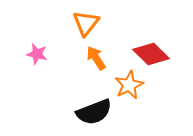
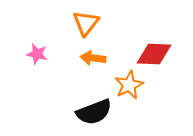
red diamond: moved 3 px right; rotated 42 degrees counterclockwise
orange arrow: moved 3 px left; rotated 50 degrees counterclockwise
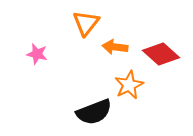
red diamond: moved 7 px right; rotated 39 degrees clockwise
orange arrow: moved 22 px right, 11 px up
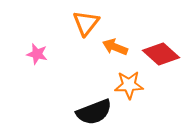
orange arrow: rotated 15 degrees clockwise
orange star: rotated 24 degrees clockwise
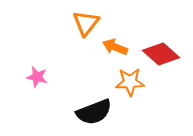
pink star: moved 23 px down
orange star: moved 1 px right, 3 px up
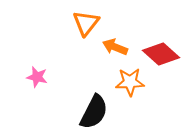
black semicircle: rotated 42 degrees counterclockwise
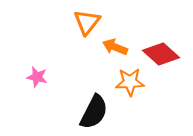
orange triangle: moved 1 px right, 1 px up
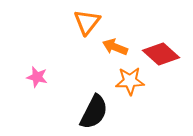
orange star: moved 1 px up
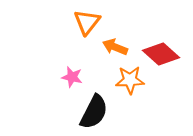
pink star: moved 35 px right
orange star: moved 1 px up
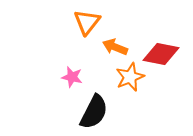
red diamond: rotated 30 degrees counterclockwise
orange star: moved 3 px up; rotated 20 degrees counterclockwise
